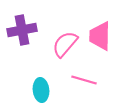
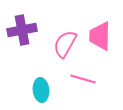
pink semicircle: rotated 12 degrees counterclockwise
pink line: moved 1 px left, 1 px up
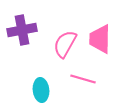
pink trapezoid: moved 3 px down
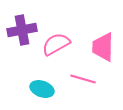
pink trapezoid: moved 3 px right, 8 px down
pink semicircle: moved 9 px left; rotated 32 degrees clockwise
cyan ellipse: moved 1 px right, 1 px up; rotated 65 degrees counterclockwise
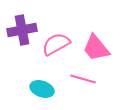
pink trapezoid: moved 7 px left, 1 px down; rotated 40 degrees counterclockwise
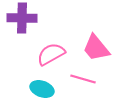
purple cross: moved 12 px up; rotated 12 degrees clockwise
pink semicircle: moved 5 px left, 10 px down
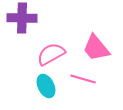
cyan ellipse: moved 4 px right, 3 px up; rotated 45 degrees clockwise
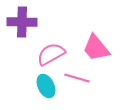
purple cross: moved 4 px down
pink line: moved 6 px left, 1 px up
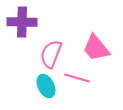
pink semicircle: rotated 40 degrees counterclockwise
